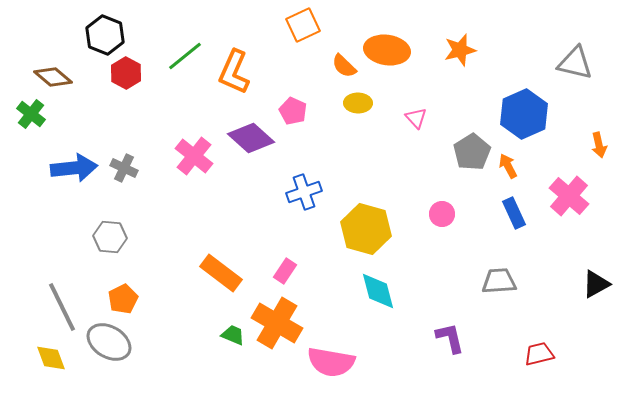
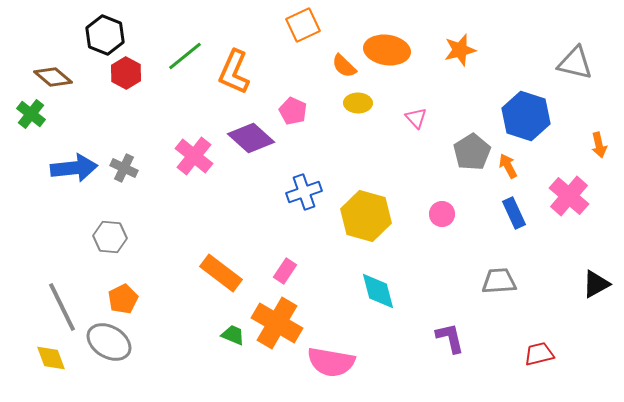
blue hexagon at (524, 114): moved 2 px right, 2 px down; rotated 18 degrees counterclockwise
yellow hexagon at (366, 229): moved 13 px up
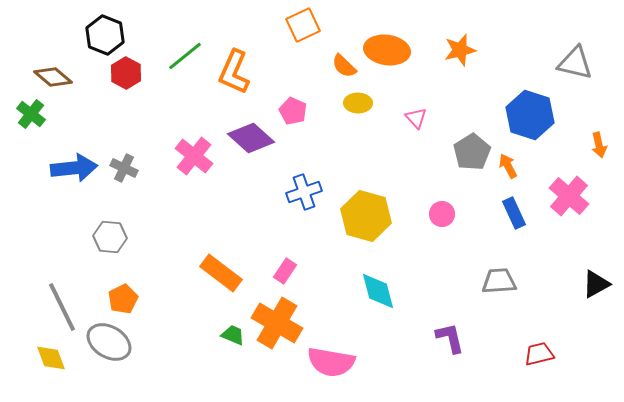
blue hexagon at (526, 116): moved 4 px right, 1 px up
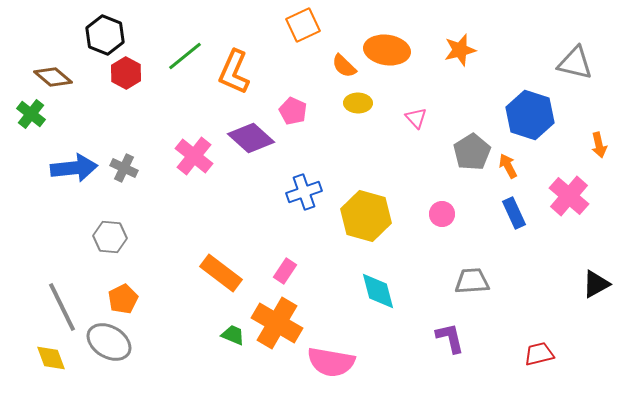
gray trapezoid at (499, 281): moved 27 px left
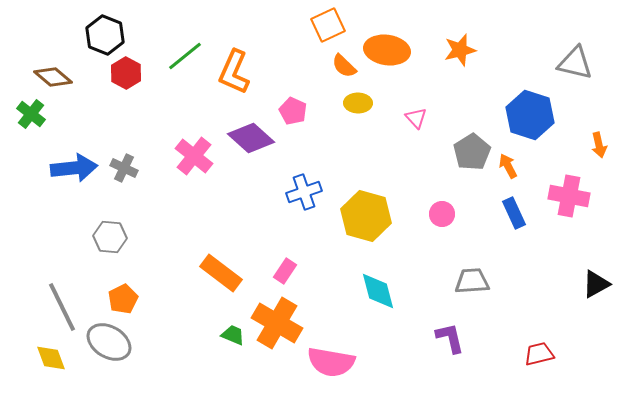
orange square at (303, 25): moved 25 px right
pink cross at (569, 196): rotated 30 degrees counterclockwise
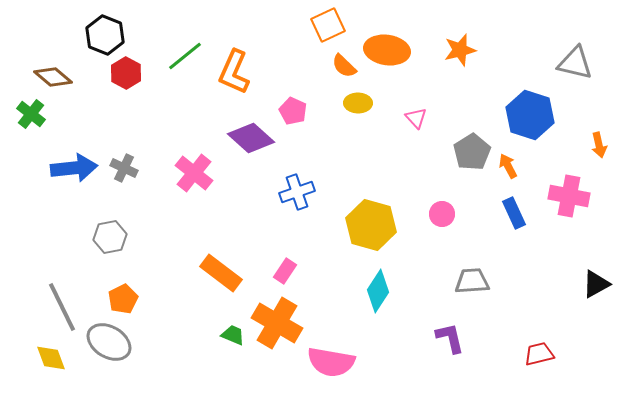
pink cross at (194, 156): moved 17 px down
blue cross at (304, 192): moved 7 px left
yellow hexagon at (366, 216): moved 5 px right, 9 px down
gray hexagon at (110, 237): rotated 16 degrees counterclockwise
cyan diamond at (378, 291): rotated 48 degrees clockwise
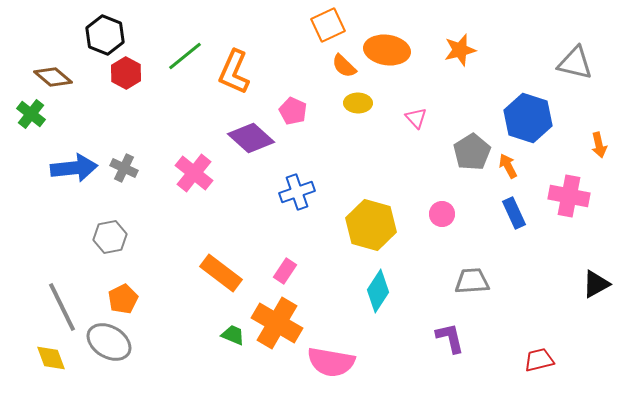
blue hexagon at (530, 115): moved 2 px left, 3 px down
red trapezoid at (539, 354): moved 6 px down
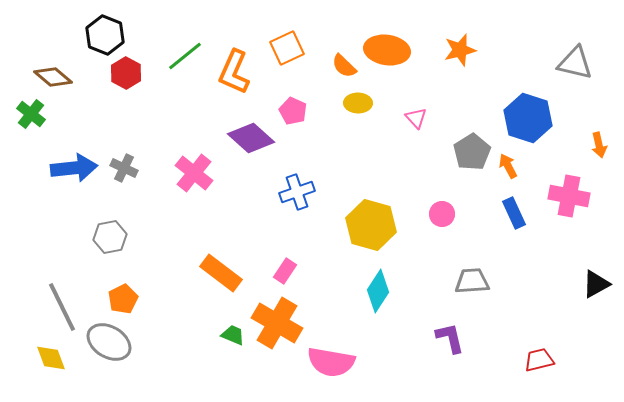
orange square at (328, 25): moved 41 px left, 23 px down
